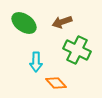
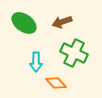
green cross: moved 3 px left, 3 px down
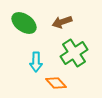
green cross: rotated 32 degrees clockwise
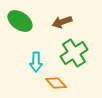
green ellipse: moved 4 px left, 2 px up
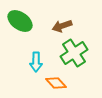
brown arrow: moved 4 px down
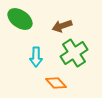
green ellipse: moved 2 px up
cyan arrow: moved 5 px up
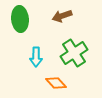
green ellipse: rotated 50 degrees clockwise
brown arrow: moved 10 px up
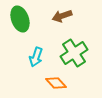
green ellipse: rotated 15 degrees counterclockwise
cyan arrow: rotated 18 degrees clockwise
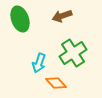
green cross: moved 1 px left
cyan arrow: moved 3 px right, 6 px down
